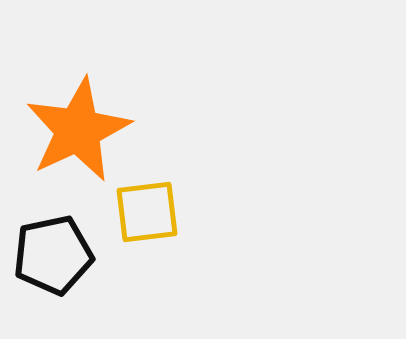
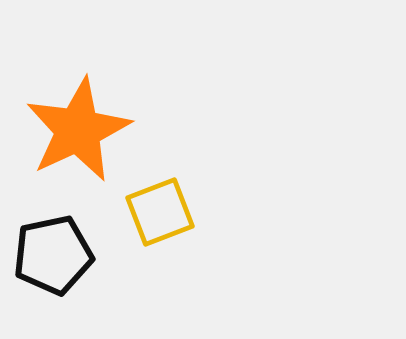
yellow square: moved 13 px right; rotated 14 degrees counterclockwise
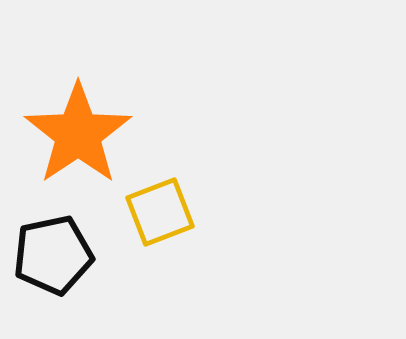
orange star: moved 4 px down; rotated 9 degrees counterclockwise
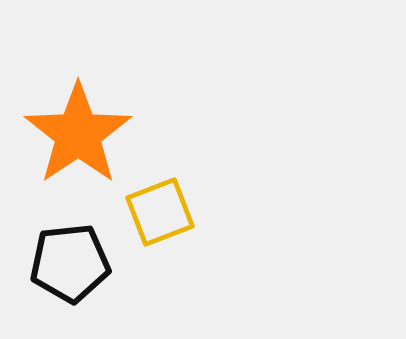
black pentagon: moved 17 px right, 8 px down; rotated 6 degrees clockwise
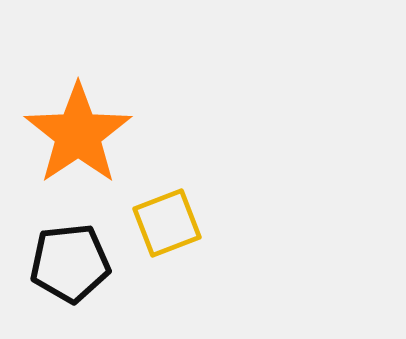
yellow square: moved 7 px right, 11 px down
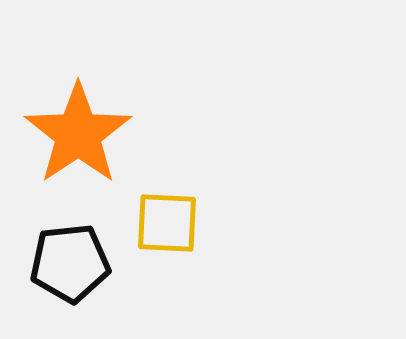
yellow square: rotated 24 degrees clockwise
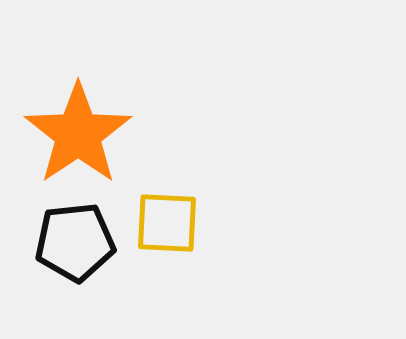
black pentagon: moved 5 px right, 21 px up
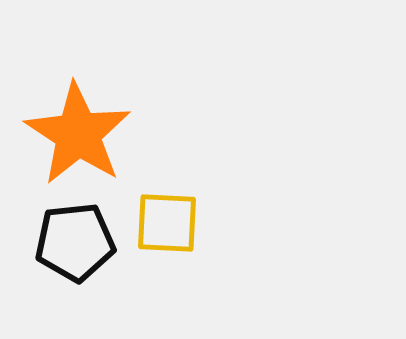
orange star: rotated 5 degrees counterclockwise
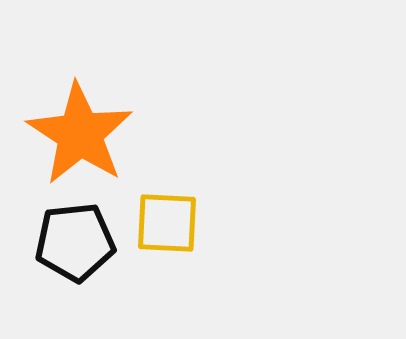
orange star: moved 2 px right
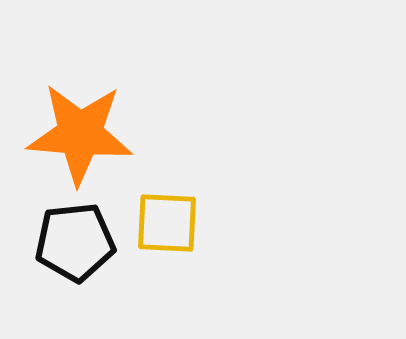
orange star: rotated 28 degrees counterclockwise
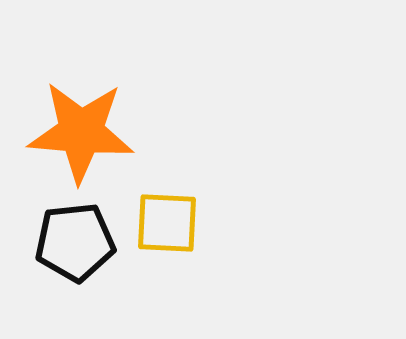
orange star: moved 1 px right, 2 px up
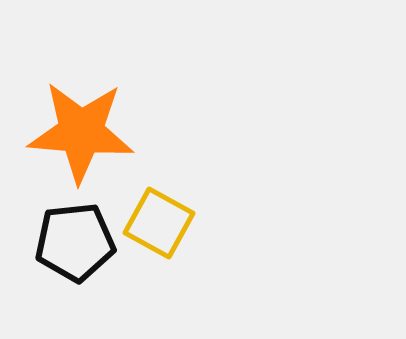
yellow square: moved 8 px left; rotated 26 degrees clockwise
